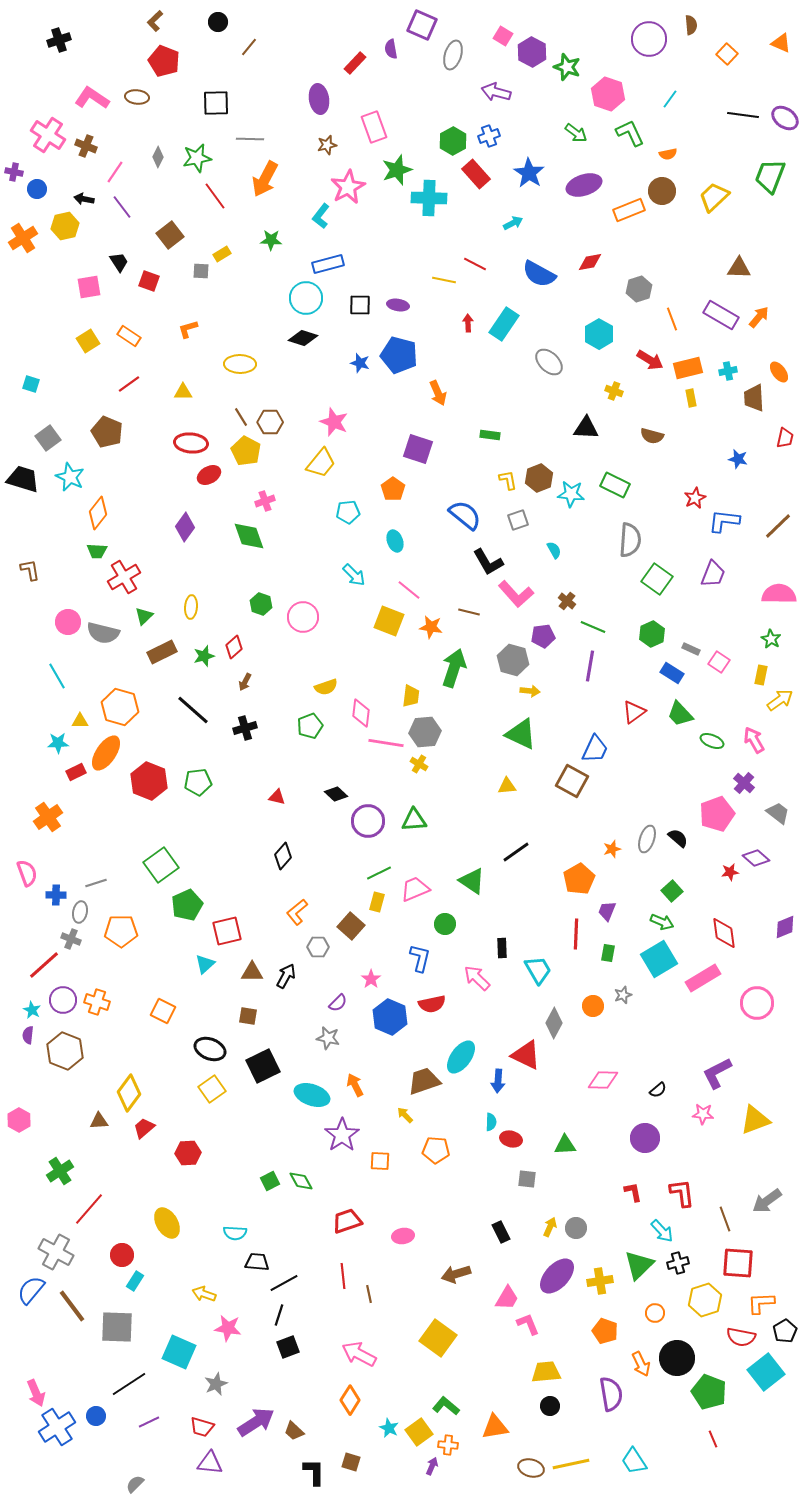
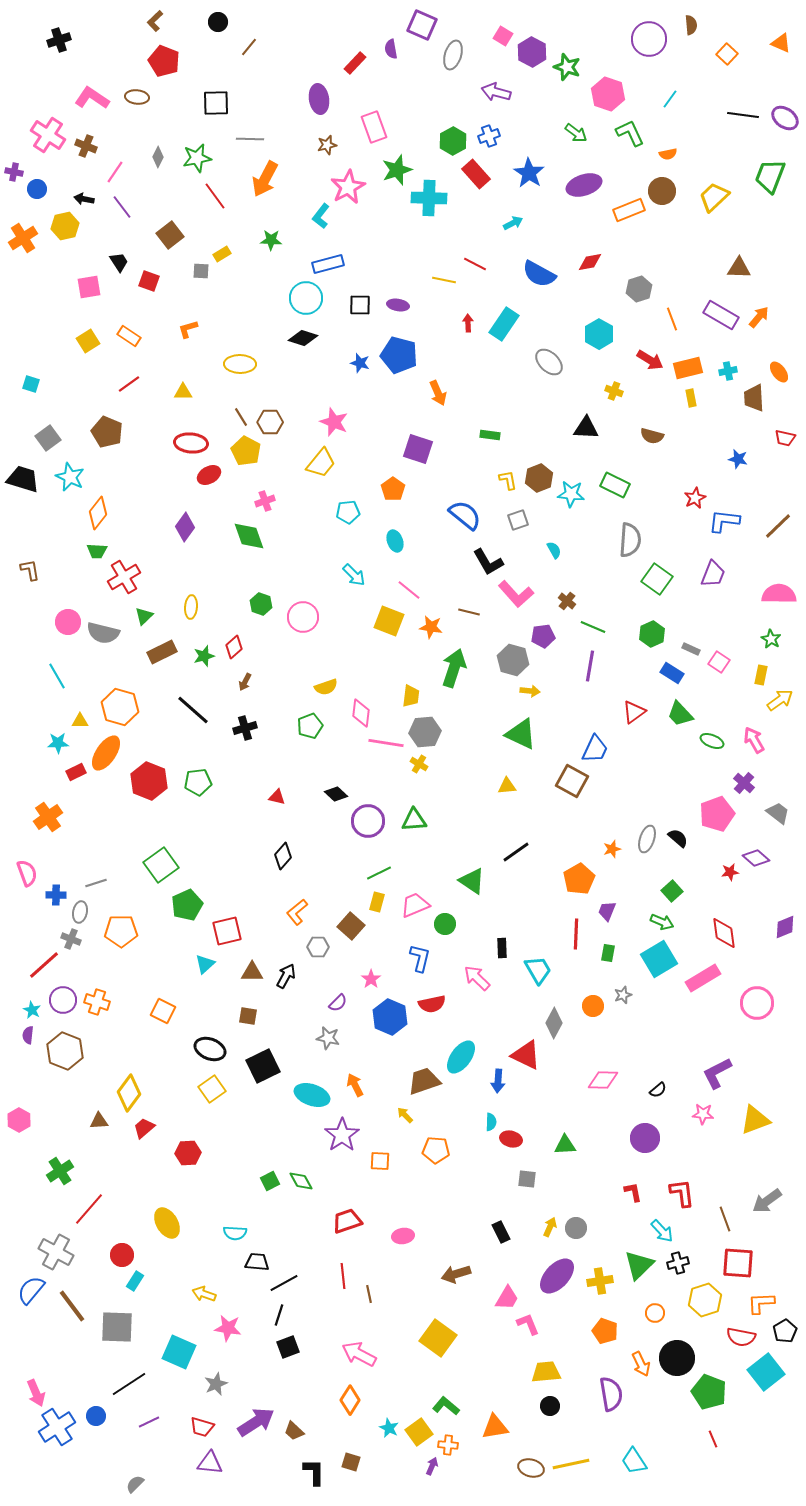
red trapezoid at (785, 438): rotated 90 degrees clockwise
pink trapezoid at (415, 889): moved 16 px down
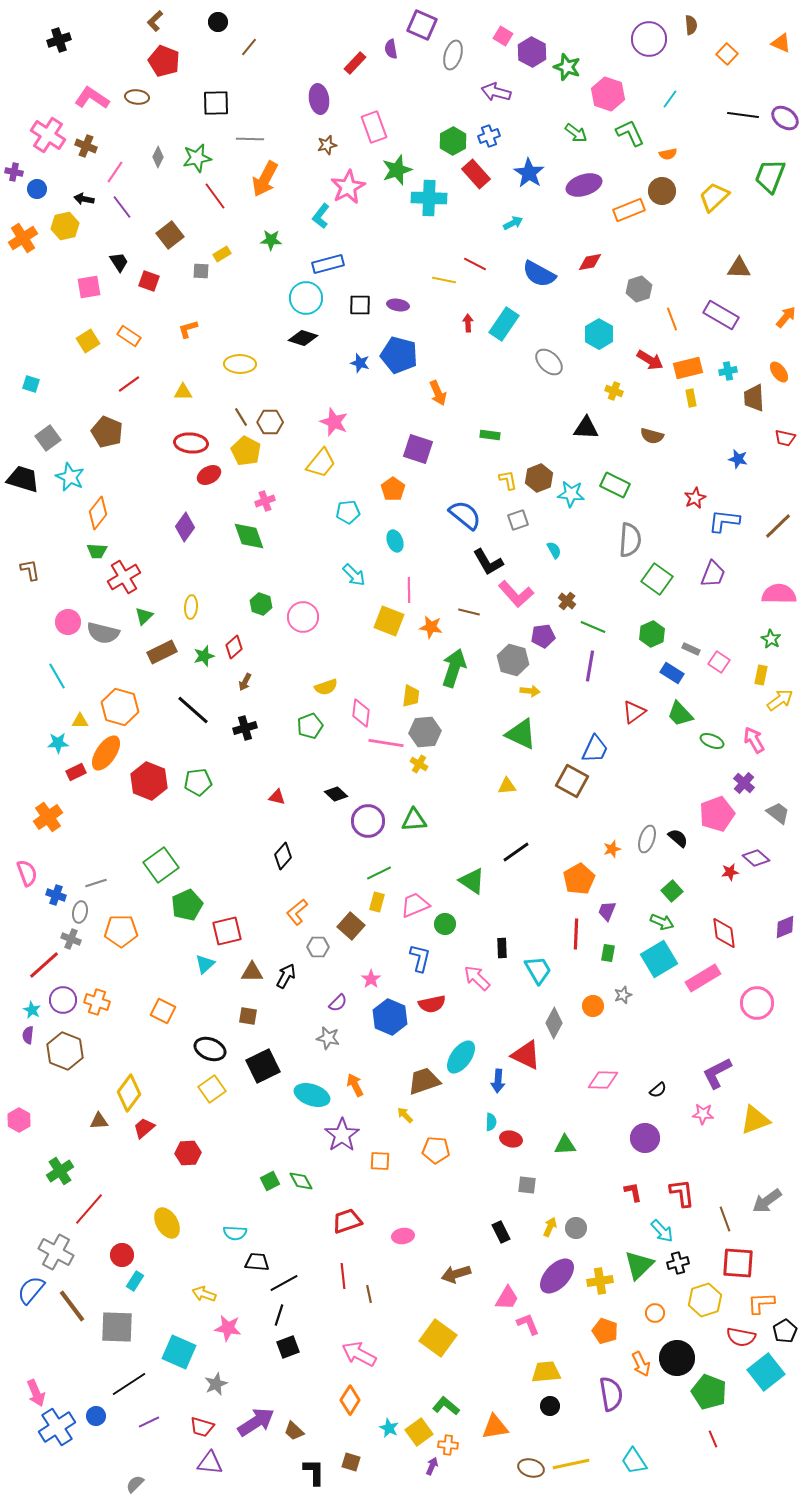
orange arrow at (759, 317): moved 27 px right
pink line at (409, 590): rotated 50 degrees clockwise
blue cross at (56, 895): rotated 18 degrees clockwise
gray square at (527, 1179): moved 6 px down
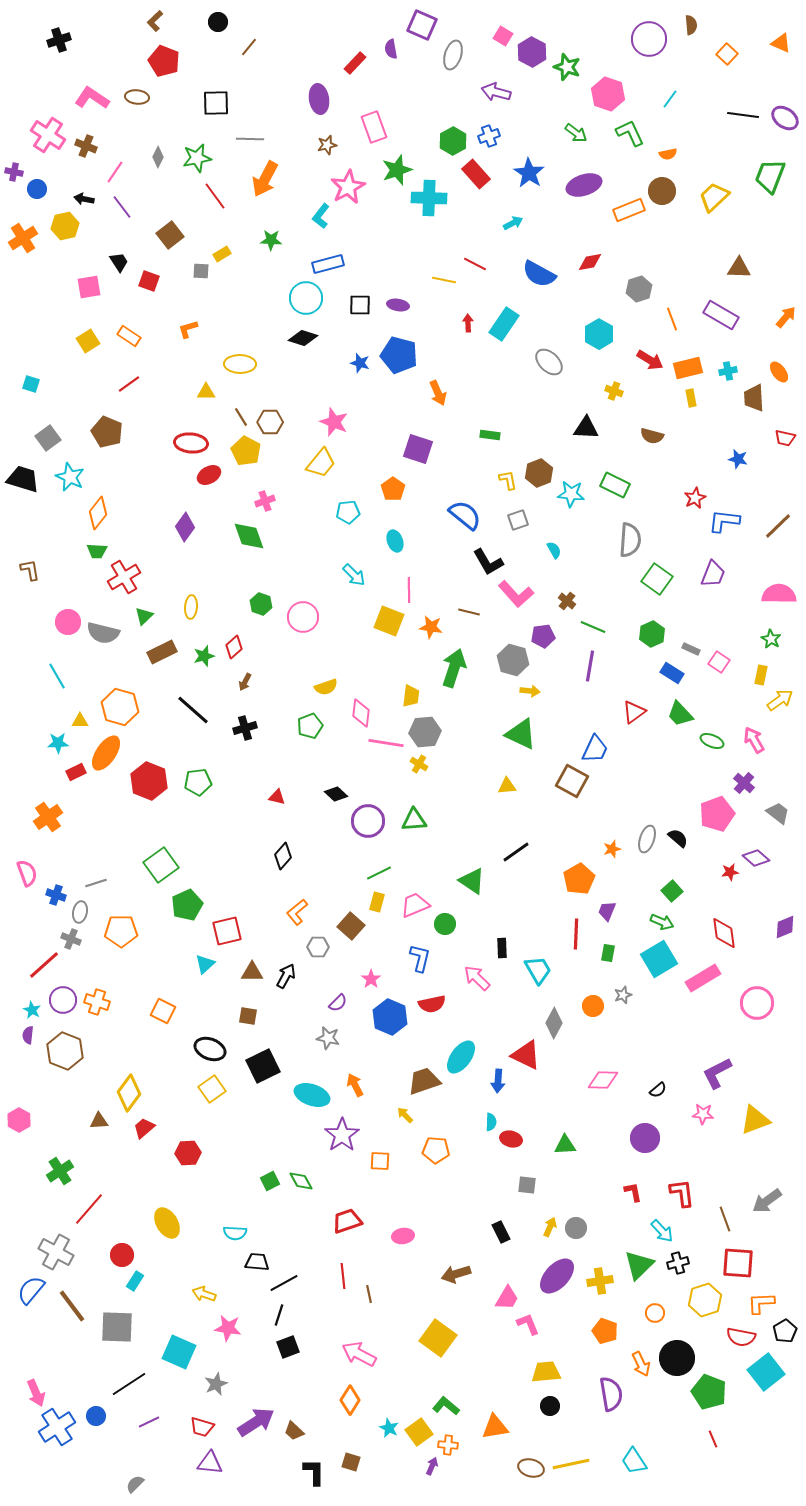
yellow triangle at (183, 392): moved 23 px right
brown hexagon at (539, 478): moved 5 px up
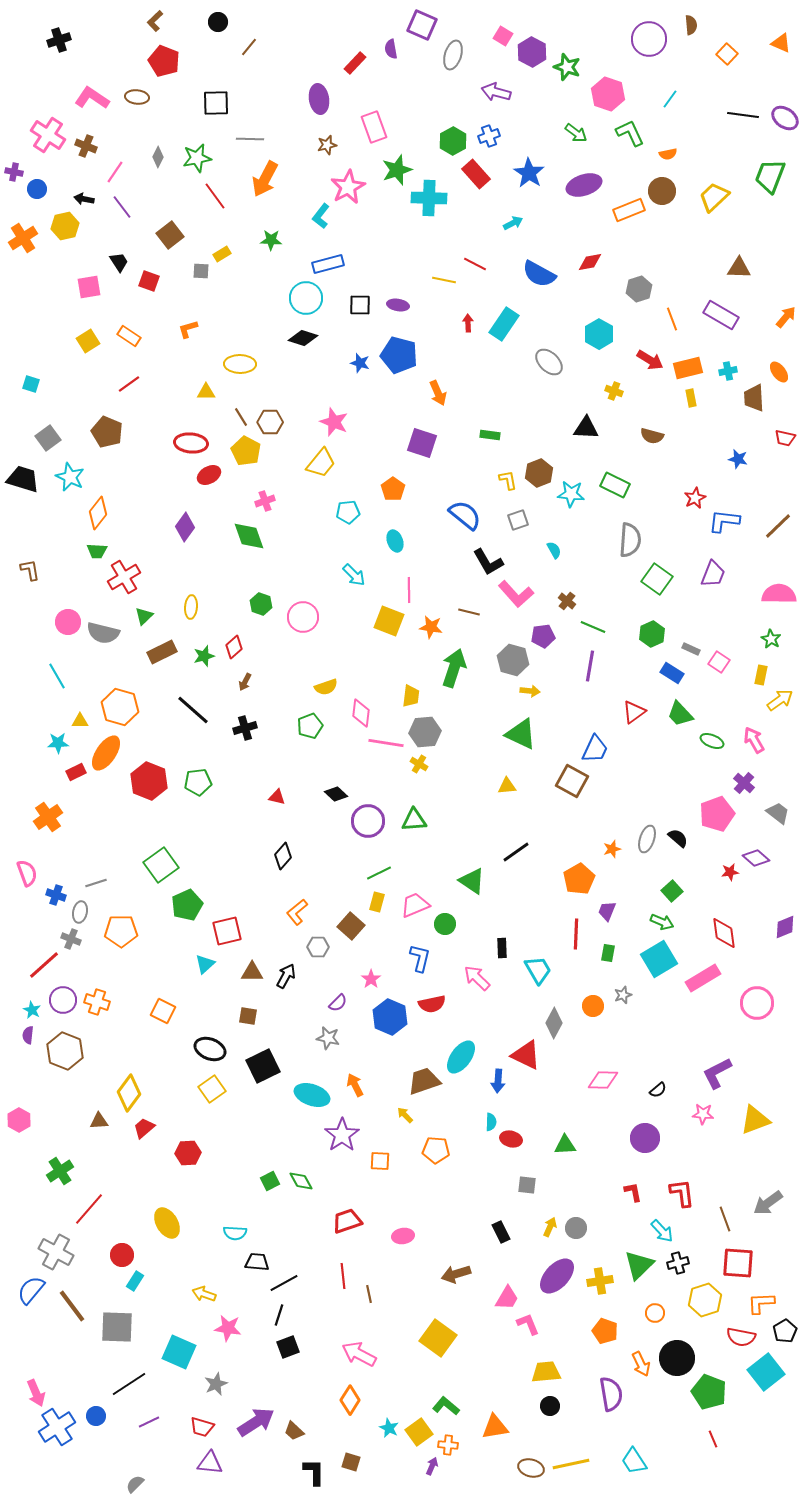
purple square at (418, 449): moved 4 px right, 6 px up
gray arrow at (767, 1201): moved 1 px right, 2 px down
